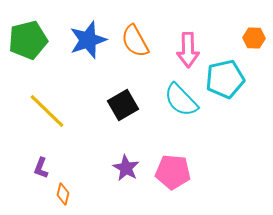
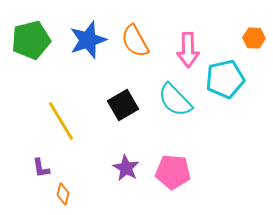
green pentagon: moved 3 px right
cyan semicircle: moved 6 px left
yellow line: moved 14 px right, 10 px down; rotated 15 degrees clockwise
purple L-shape: rotated 30 degrees counterclockwise
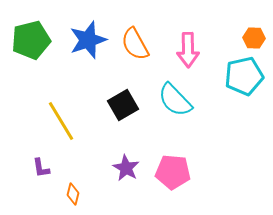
orange semicircle: moved 3 px down
cyan pentagon: moved 19 px right, 3 px up
orange diamond: moved 10 px right
